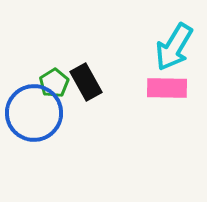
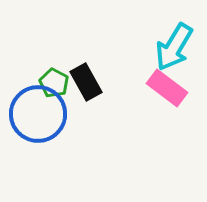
green pentagon: rotated 12 degrees counterclockwise
pink rectangle: rotated 36 degrees clockwise
blue circle: moved 4 px right, 1 px down
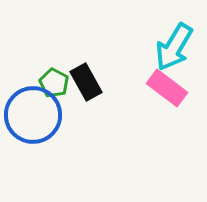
blue circle: moved 5 px left, 1 px down
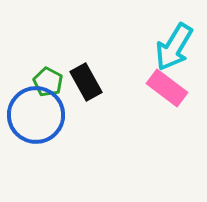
green pentagon: moved 6 px left, 1 px up
blue circle: moved 3 px right
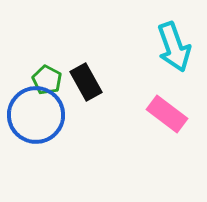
cyan arrow: rotated 51 degrees counterclockwise
green pentagon: moved 1 px left, 2 px up
pink rectangle: moved 26 px down
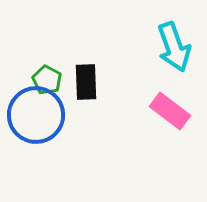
black rectangle: rotated 27 degrees clockwise
pink rectangle: moved 3 px right, 3 px up
